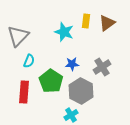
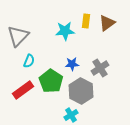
cyan star: moved 1 px right, 1 px up; rotated 24 degrees counterclockwise
gray cross: moved 2 px left, 1 px down
red rectangle: moved 1 px left, 2 px up; rotated 50 degrees clockwise
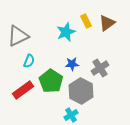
yellow rectangle: rotated 32 degrees counterclockwise
cyan star: moved 1 px right, 1 px down; rotated 18 degrees counterclockwise
gray triangle: rotated 20 degrees clockwise
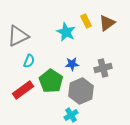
cyan star: rotated 24 degrees counterclockwise
gray cross: moved 3 px right; rotated 18 degrees clockwise
gray hexagon: rotated 10 degrees clockwise
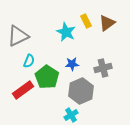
green pentagon: moved 4 px left, 4 px up
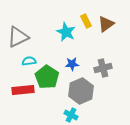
brown triangle: moved 1 px left, 1 px down
gray triangle: moved 1 px down
cyan semicircle: rotated 120 degrees counterclockwise
red rectangle: rotated 30 degrees clockwise
cyan cross: rotated 32 degrees counterclockwise
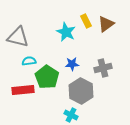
gray triangle: rotated 40 degrees clockwise
gray hexagon: rotated 10 degrees counterclockwise
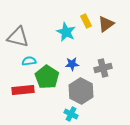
cyan cross: moved 1 px up
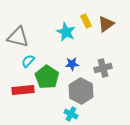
cyan semicircle: moved 1 px left; rotated 40 degrees counterclockwise
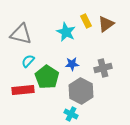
gray triangle: moved 3 px right, 3 px up
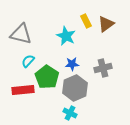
cyan star: moved 4 px down
gray hexagon: moved 6 px left, 3 px up; rotated 10 degrees clockwise
cyan cross: moved 1 px left, 1 px up
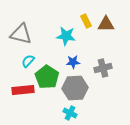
brown triangle: rotated 36 degrees clockwise
cyan star: rotated 18 degrees counterclockwise
blue star: moved 1 px right, 2 px up
gray hexagon: rotated 20 degrees clockwise
